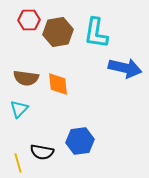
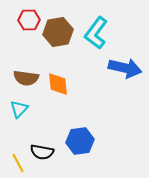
cyan L-shape: rotated 28 degrees clockwise
yellow line: rotated 12 degrees counterclockwise
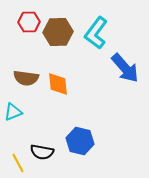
red hexagon: moved 2 px down
brown hexagon: rotated 8 degrees clockwise
blue arrow: rotated 36 degrees clockwise
cyan triangle: moved 6 px left, 3 px down; rotated 24 degrees clockwise
blue hexagon: rotated 20 degrees clockwise
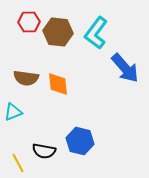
brown hexagon: rotated 8 degrees clockwise
black semicircle: moved 2 px right, 1 px up
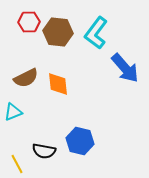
brown semicircle: rotated 35 degrees counterclockwise
yellow line: moved 1 px left, 1 px down
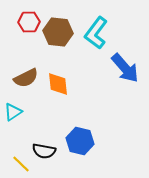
cyan triangle: rotated 12 degrees counterclockwise
yellow line: moved 4 px right; rotated 18 degrees counterclockwise
